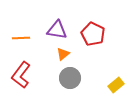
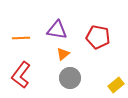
red pentagon: moved 5 px right, 3 px down; rotated 15 degrees counterclockwise
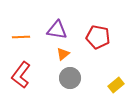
orange line: moved 1 px up
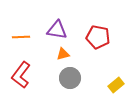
orange triangle: rotated 24 degrees clockwise
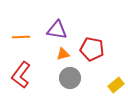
red pentagon: moved 6 px left, 12 px down
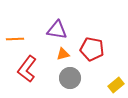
orange line: moved 6 px left, 2 px down
red L-shape: moved 6 px right, 6 px up
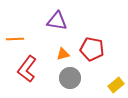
purple triangle: moved 9 px up
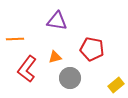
orange triangle: moved 8 px left, 3 px down
